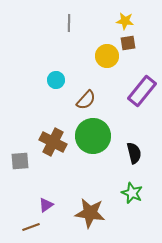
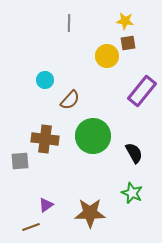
cyan circle: moved 11 px left
brown semicircle: moved 16 px left
brown cross: moved 8 px left, 3 px up; rotated 20 degrees counterclockwise
black semicircle: rotated 15 degrees counterclockwise
brown star: rotated 8 degrees counterclockwise
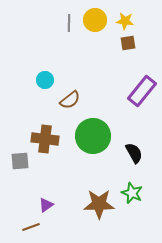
yellow circle: moved 12 px left, 36 px up
brown semicircle: rotated 10 degrees clockwise
brown star: moved 9 px right, 9 px up
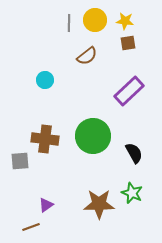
purple rectangle: moved 13 px left; rotated 8 degrees clockwise
brown semicircle: moved 17 px right, 44 px up
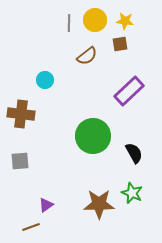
brown square: moved 8 px left, 1 px down
brown cross: moved 24 px left, 25 px up
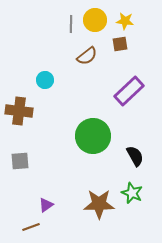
gray line: moved 2 px right, 1 px down
brown cross: moved 2 px left, 3 px up
black semicircle: moved 1 px right, 3 px down
